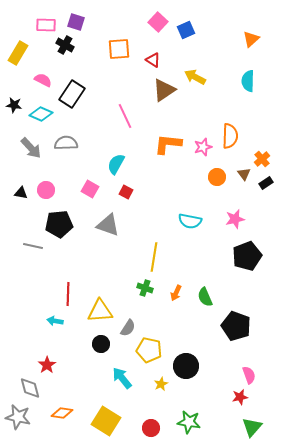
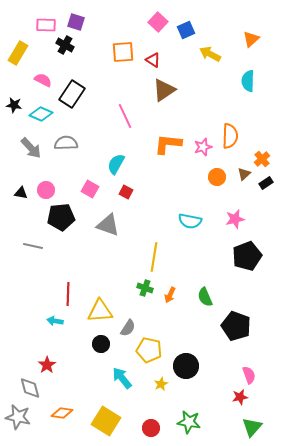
orange square at (119, 49): moved 4 px right, 3 px down
yellow arrow at (195, 77): moved 15 px right, 23 px up
brown triangle at (244, 174): rotated 24 degrees clockwise
black pentagon at (59, 224): moved 2 px right, 7 px up
orange arrow at (176, 293): moved 6 px left, 2 px down
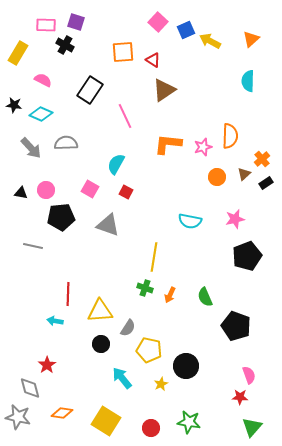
yellow arrow at (210, 54): moved 13 px up
black rectangle at (72, 94): moved 18 px right, 4 px up
red star at (240, 397): rotated 14 degrees clockwise
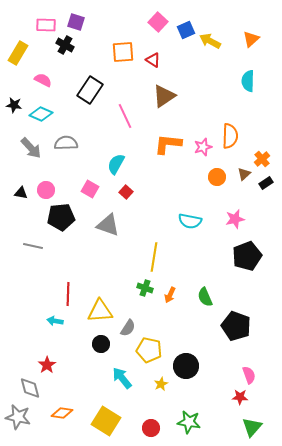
brown triangle at (164, 90): moved 6 px down
red square at (126, 192): rotated 16 degrees clockwise
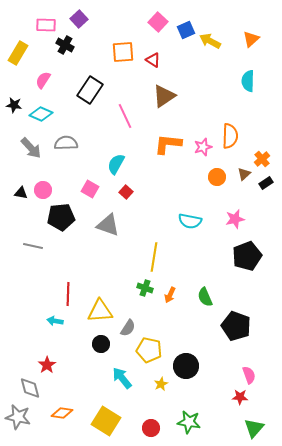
purple square at (76, 22): moved 3 px right, 3 px up; rotated 30 degrees clockwise
pink semicircle at (43, 80): rotated 84 degrees counterclockwise
pink circle at (46, 190): moved 3 px left
green triangle at (252, 427): moved 2 px right, 1 px down
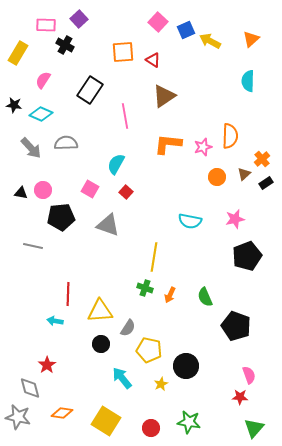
pink line at (125, 116): rotated 15 degrees clockwise
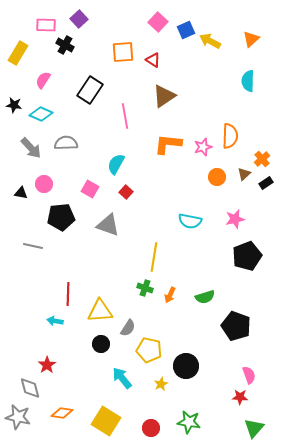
pink circle at (43, 190): moved 1 px right, 6 px up
green semicircle at (205, 297): rotated 84 degrees counterclockwise
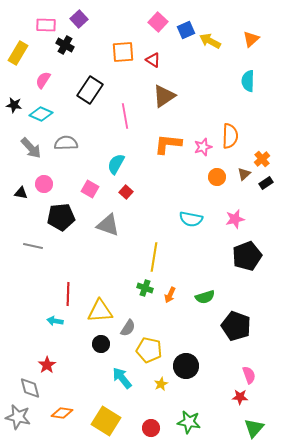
cyan semicircle at (190, 221): moved 1 px right, 2 px up
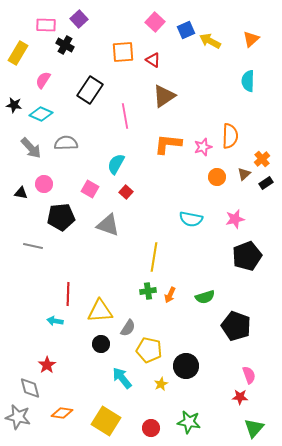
pink square at (158, 22): moved 3 px left
green cross at (145, 288): moved 3 px right, 3 px down; rotated 28 degrees counterclockwise
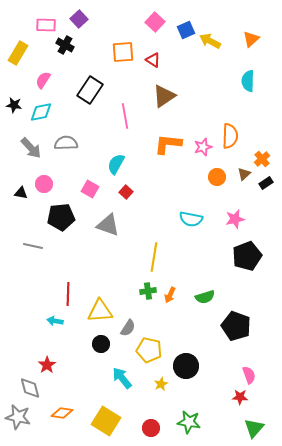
cyan diamond at (41, 114): moved 2 px up; rotated 35 degrees counterclockwise
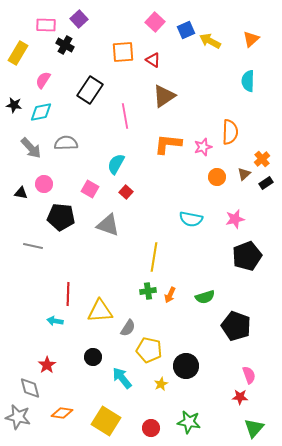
orange semicircle at (230, 136): moved 4 px up
black pentagon at (61, 217): rotated 12 degrees clockwise
black circle at (101, 344): moved 8 px left, 13 px down
